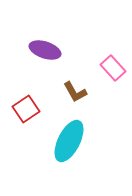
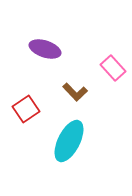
purple ellipse: moved 1 px up
brown L-shape: rotated 15 degrees counterclockwise
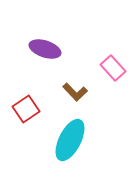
cyan ellipse: moved 1 px right, 1 px up
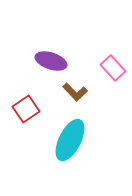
purple ellipse: moved 6 px right, 12 px down
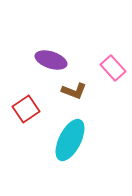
purple ellipse: moved 1 px up
brown L-shape: moved 1 px left, 1 px up; rotated 25 degrees counterclockwise
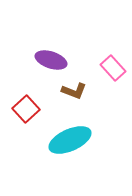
red square: rotated 8 degrees counterclockwise
cyan ellipse: rotated 39 degrees clockwise
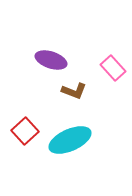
red square: moved 1 px left, 22 px down
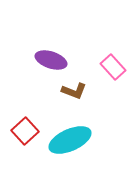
pink rectangle: moved 1 px up
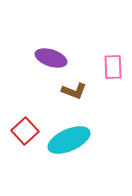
purple ellipse: moved 2 px up
pink rectangle: rotated 40 degrees clockwise
cyan ellipse: moved 1 px left
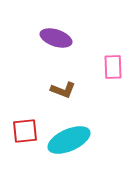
purple ellipse: moved 5 px right, 20 px up
brown L-shape: moved 11 px left, 1 px up
red square: rotated 36 degrees clockwise
